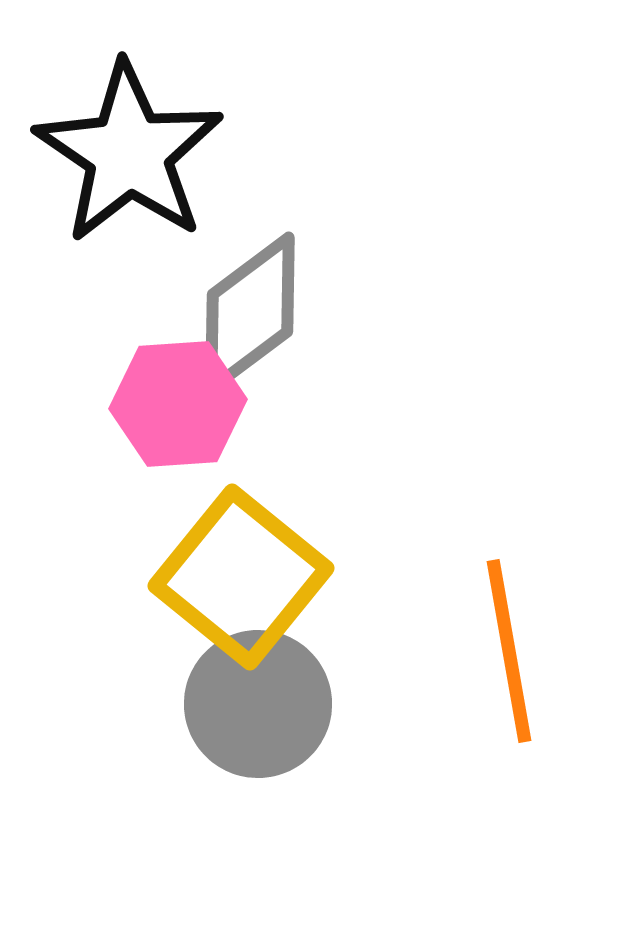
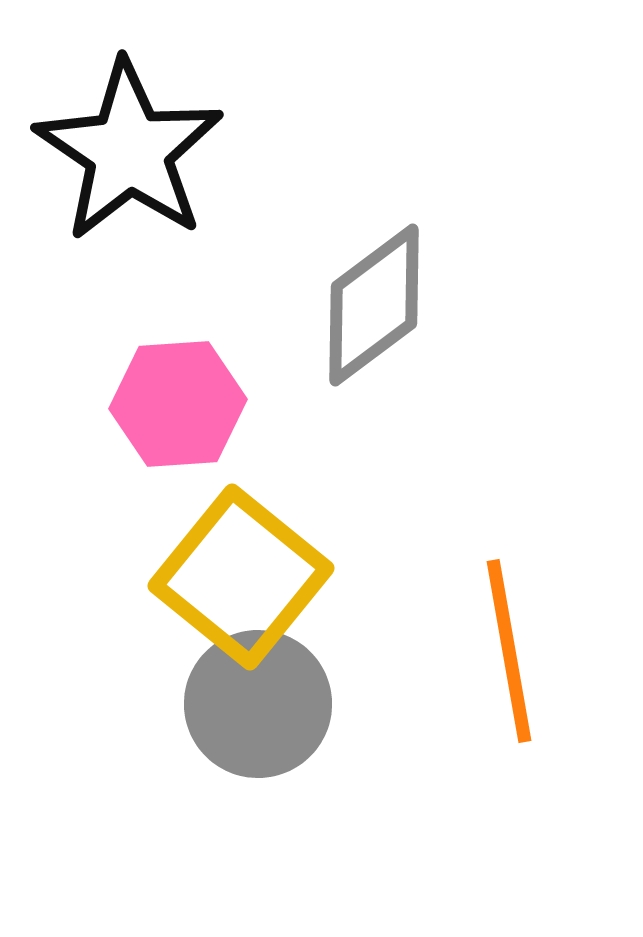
black star: moved 2 px up
gray diamond: moved 124 px right, 8 px up
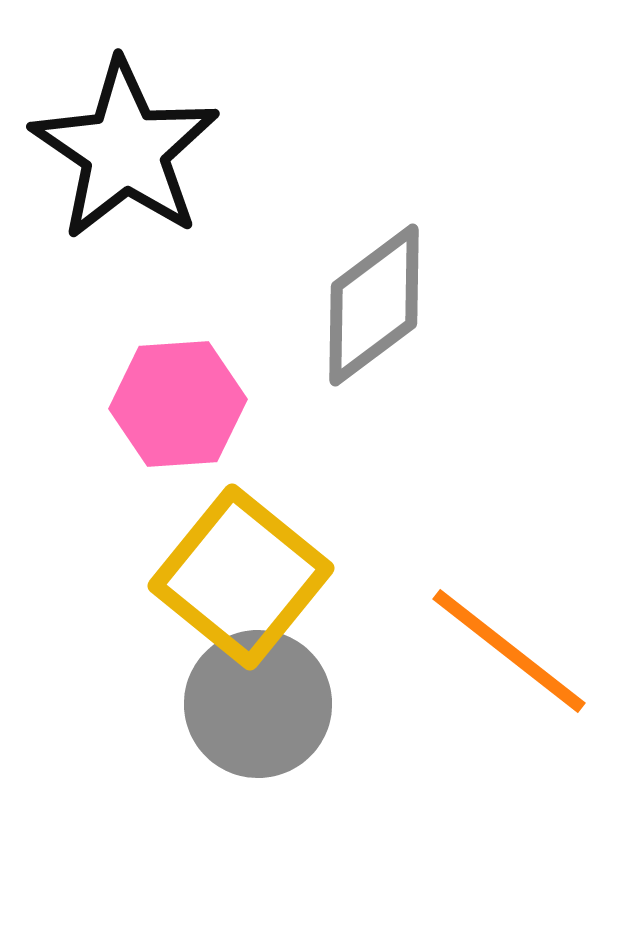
black star: moved 4 px left, 1 px up
orange line: rotated 42 degrees counterclockwise
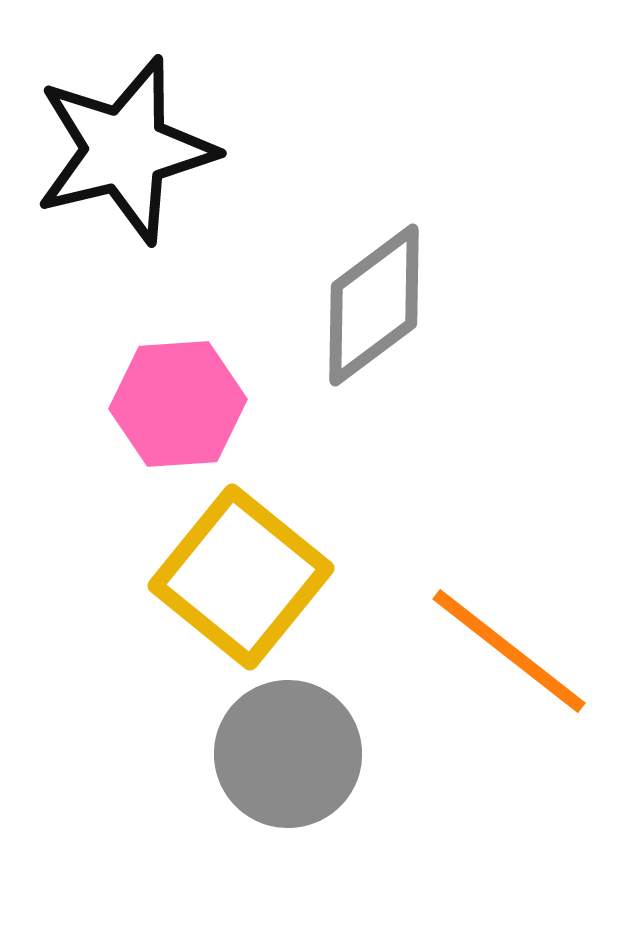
black star: rotated 24 degrees clockwise
gray circle: moved 30 px right, 50 px down
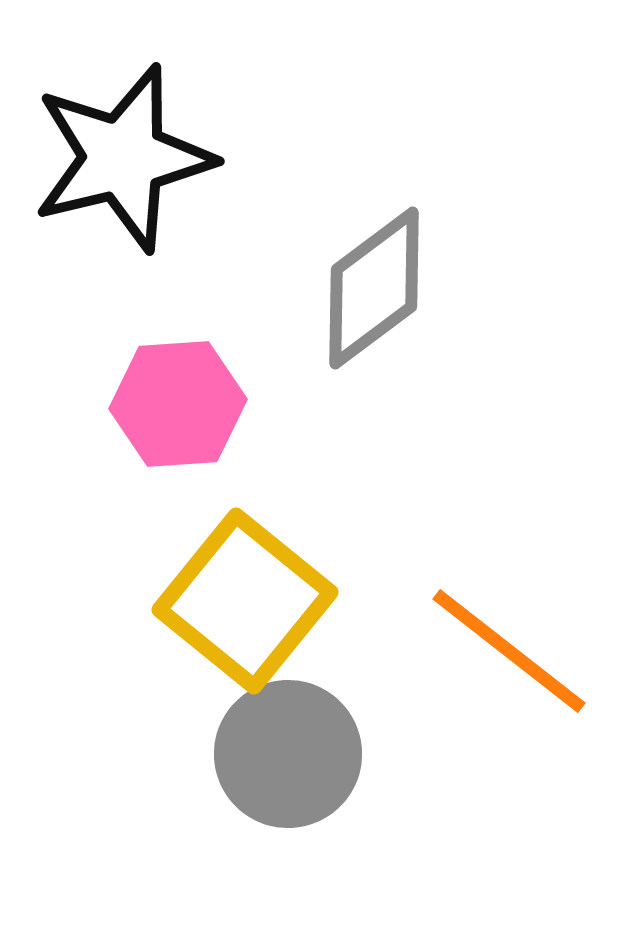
black star: moved 2 px left, 8 px down
gray diamond: moved 17 px up
yellow square: moved 4 px right, 24 px down
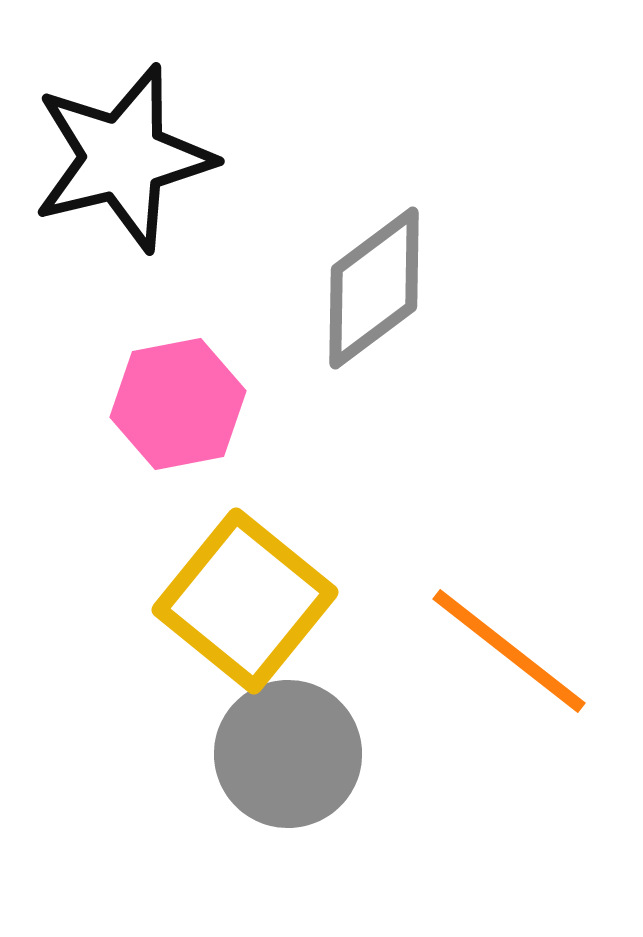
pink hexagon: rotated 7 degrees counterclockwise
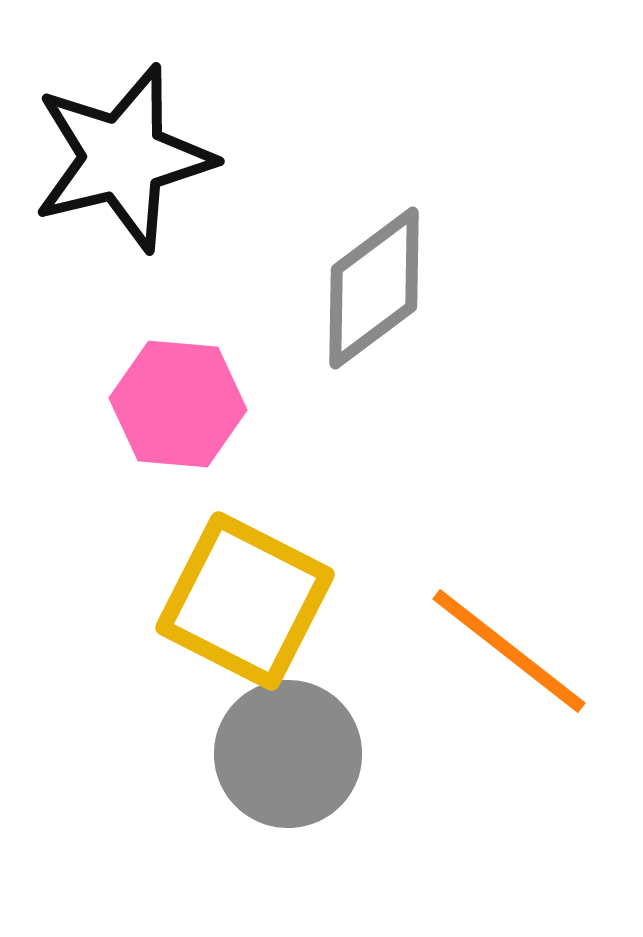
pink hexagon: rotated 16 degrees clockwise
yellow square: rotated 12 degrees counterclockwise
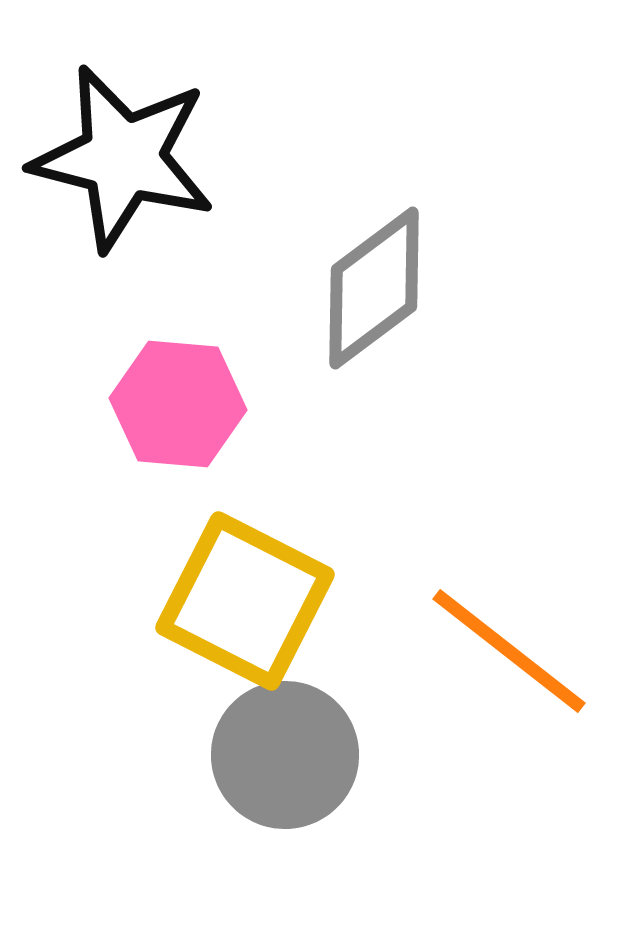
black star: rotated 28 degrees clockwise
gray circle: moved 3 px left, 1 px down
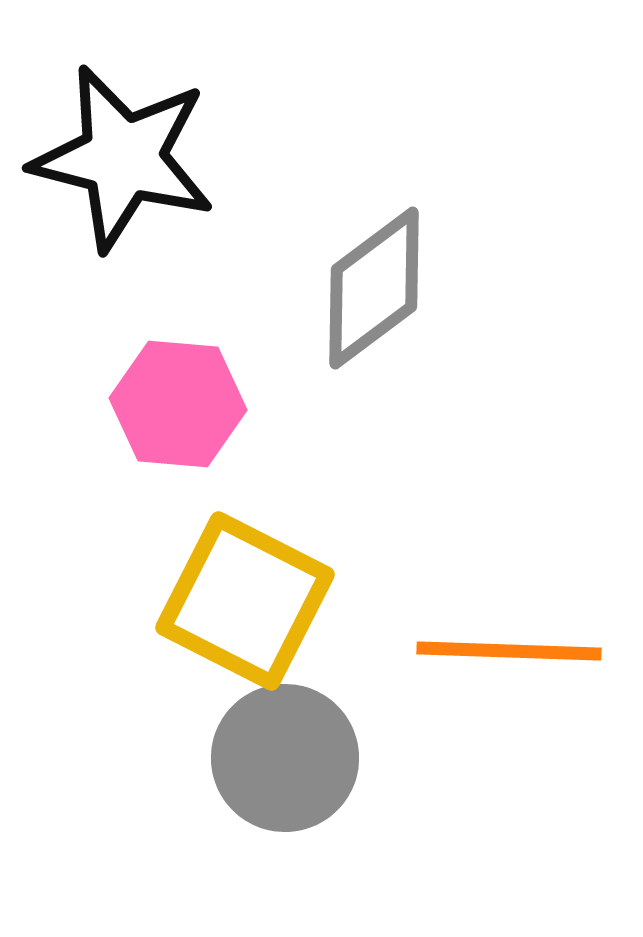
orange line: rotated 36 degrees counterclockwise
gray circle: moved 3 px down
